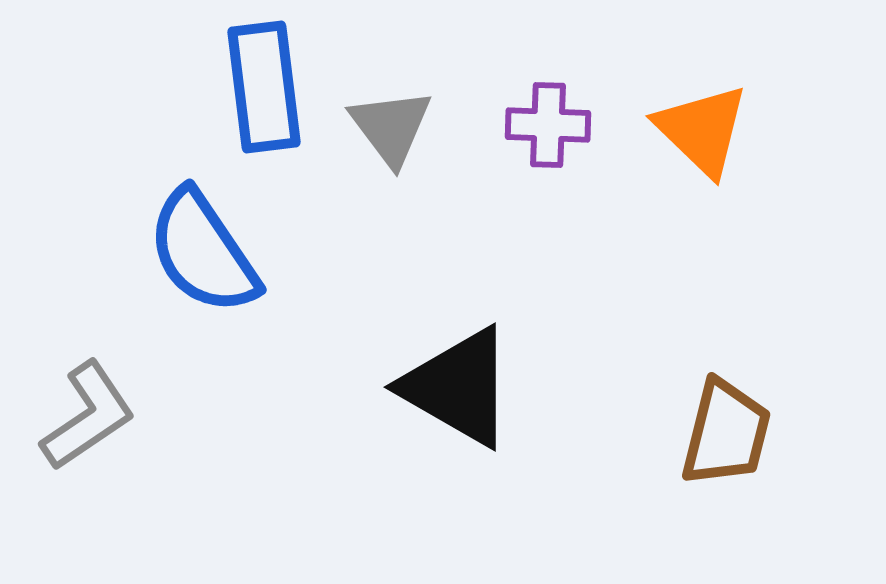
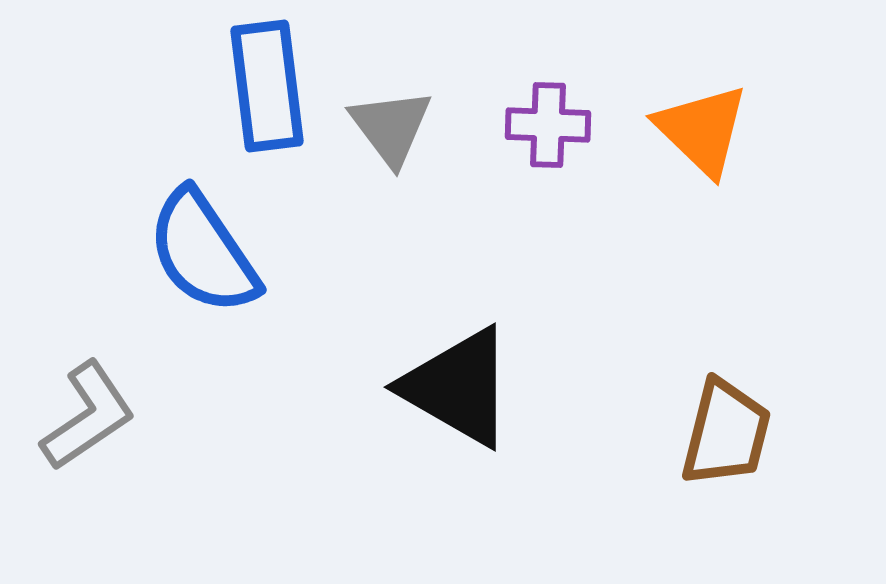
blue rectangle: moved 3 px right, 1 px up
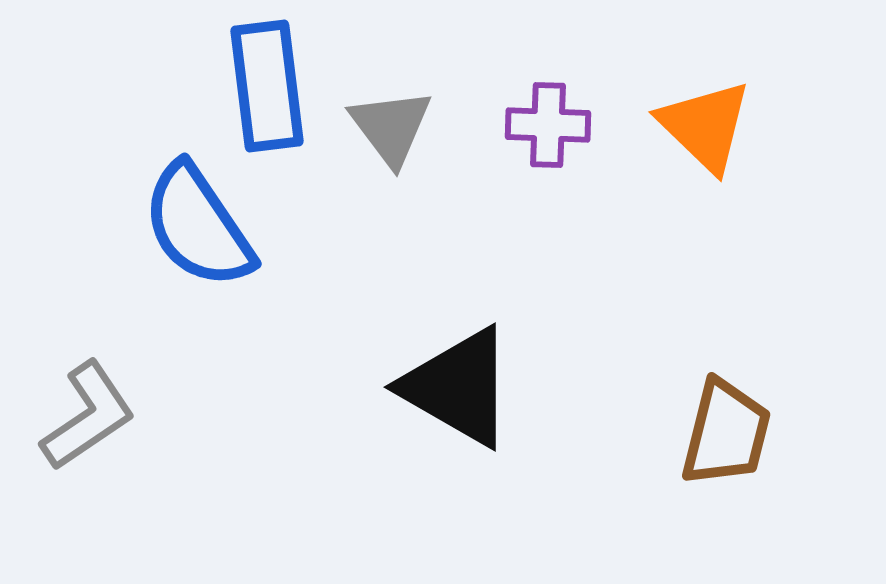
orange triangle: moved 3 px right, 4 px up
blue semicircle: moved 5 px left, 26 px up
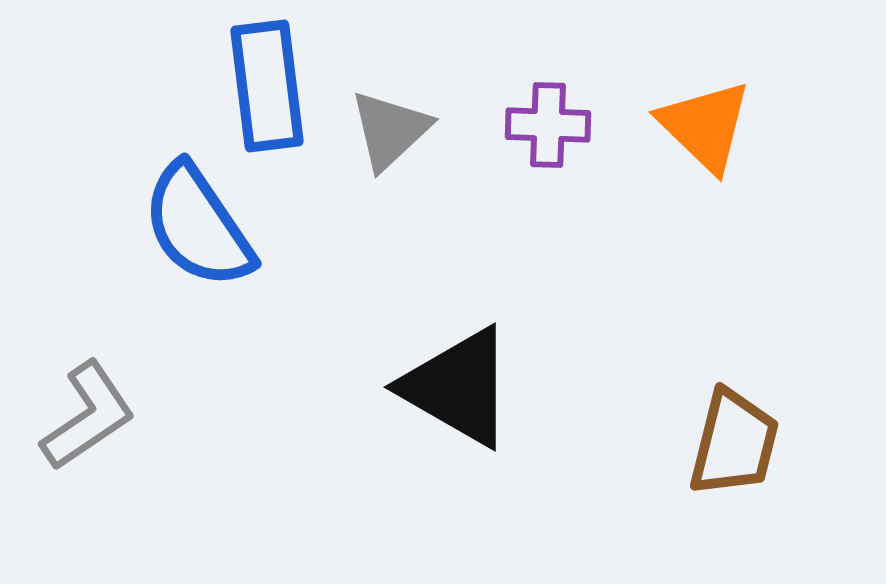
gray triangle: moved 1 px left, 3 px down; rotated 24 degrees clockwise
brown trapezoid: moved 8 px right, 10 px down
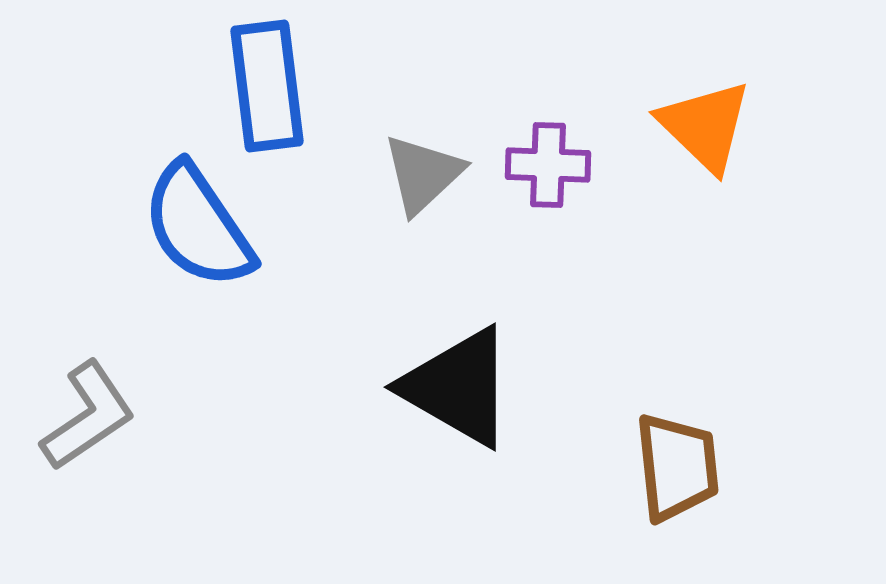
purple cross: moved 40 px down
gray triangle: moved 33 px right, 44 px down
brown trapezoid: moved 57 px left, 24 px down; rotated 20 degrees counterclockwise
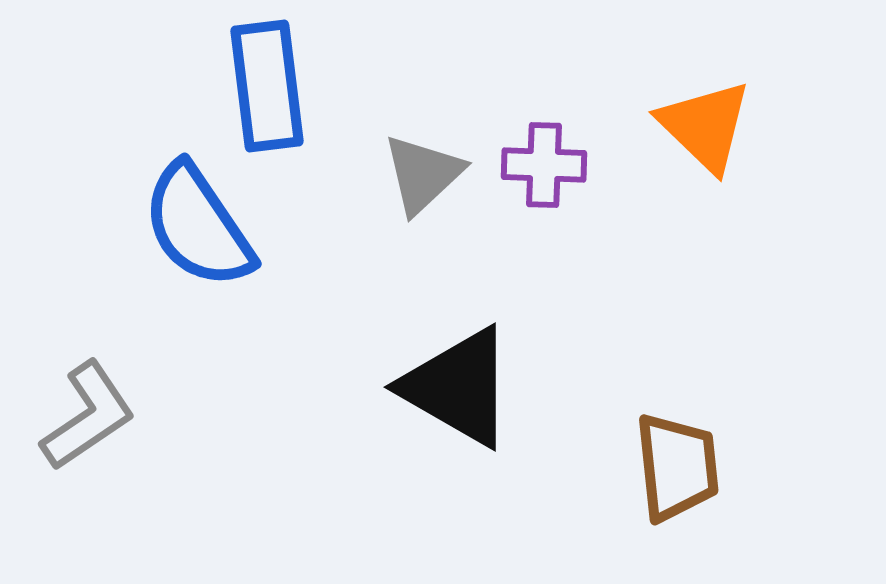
purple cross: moved 4 px left
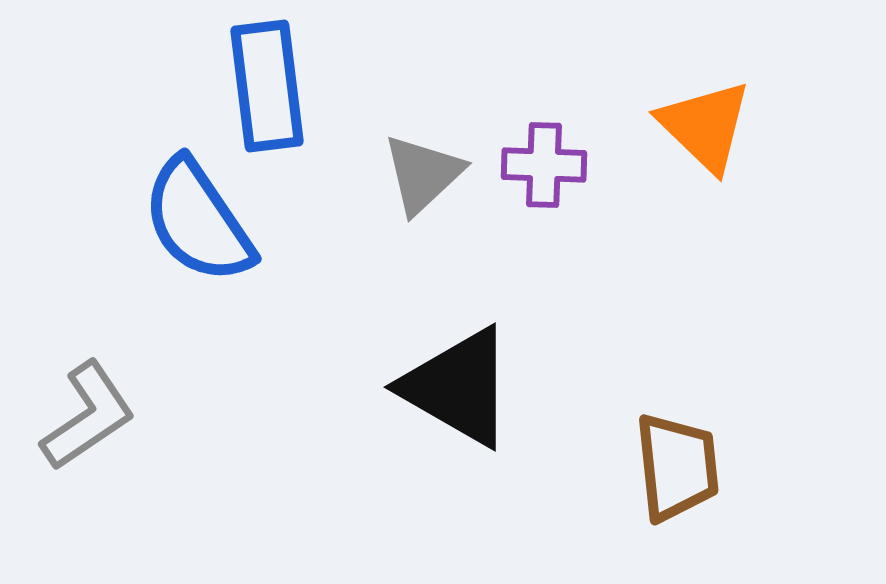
blue semicircle: moved 5 px up
